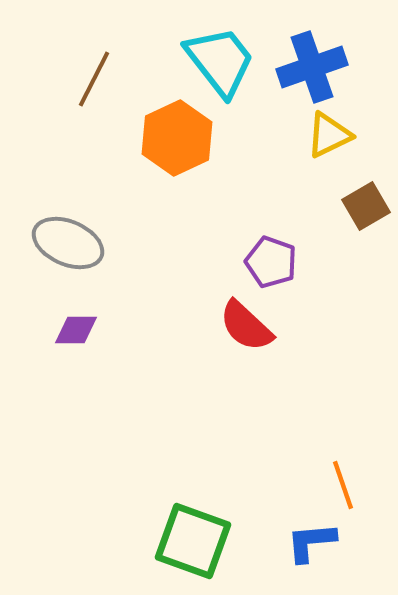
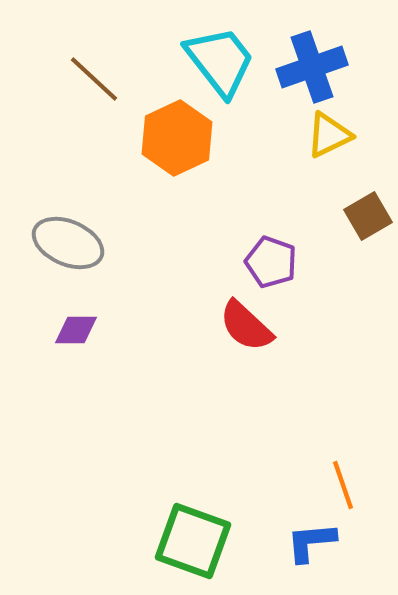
brown line: rotated 74 degrees counterclockwise
brown square: moved 2 px right, 10 px down
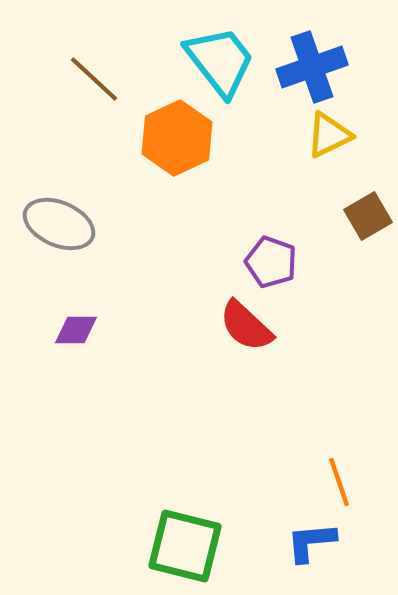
gray ellipse: moved 9 px left, 19 px up
orange line: moved 4 px left, 3 px up
green square: moved 8 px left, 5 px down; rotated 6 degrees counterclockwise
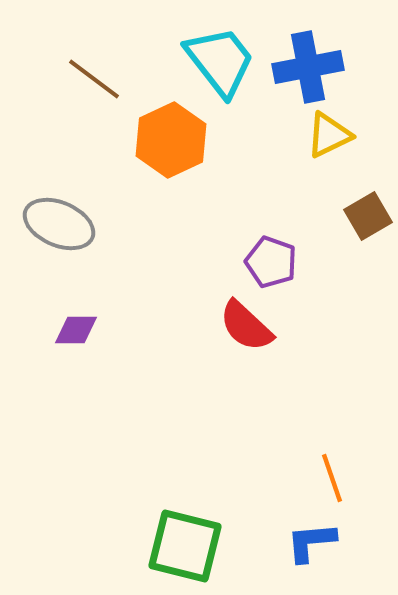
blue cross: moved 4 px left; rotated 8 degrees clockwise
brown line: rotated 6 degrees counterclockwise
orange hexagon: moved 6 px left, 2 px down
orange line: moved 7 px left, 4 px up
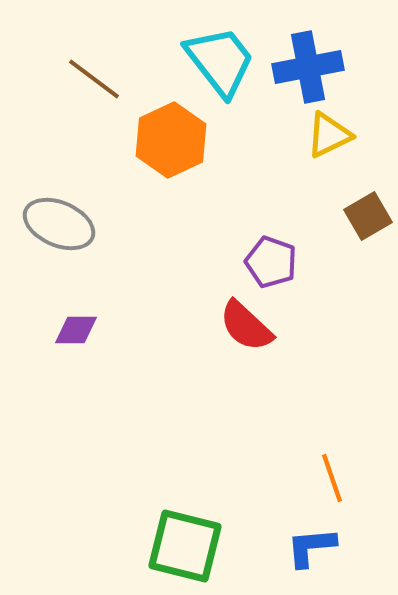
blue L-shape: moved 5 px down
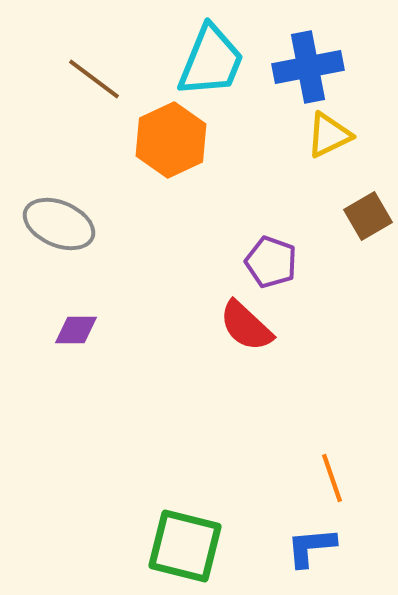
cyan trapezoid: moved 9 px left; rotated 60 degrees clockwise
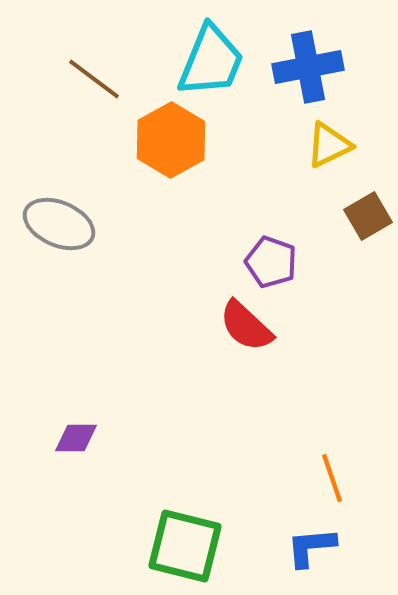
yellow triangle: moved 10 px down
orange hexagon: rotated 4 degrees counterclockwise
purple diamond: moved 108 px down
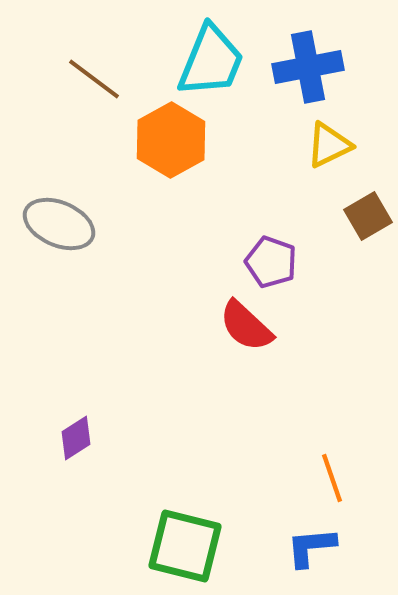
purple diamond: rotated 33 degrees counterclockwise
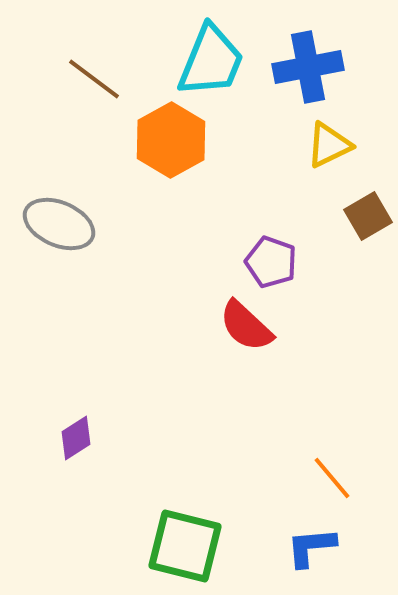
orange line: rotated 21 degrees counterclockwise
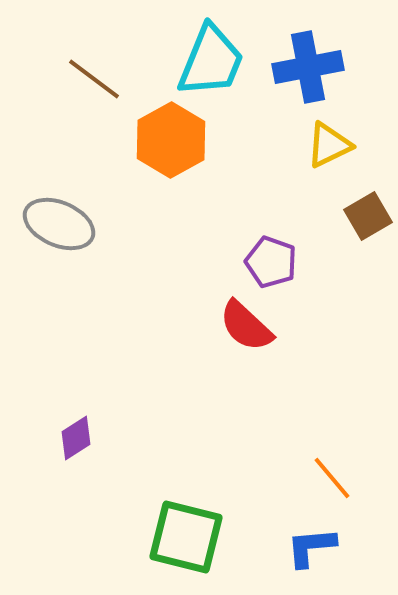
green square: moved 1 px right, 9 px up
